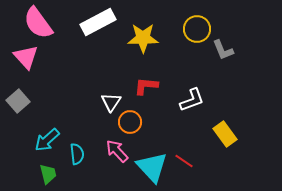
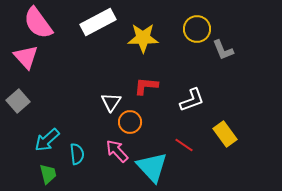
red line: moved 16 px up
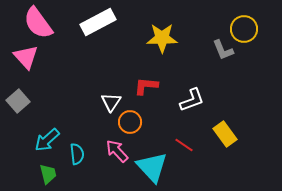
yellow circle: moved 47 px right
yellow star: moved 19 px right
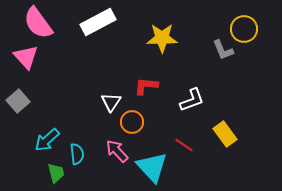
orange circle: moved 2 px right
green trapezoid: moved 8 px right, 1 px up
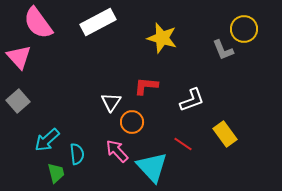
yellow star: rotated 16 degrees clockwise
pink triangle: moved 7 px left
red line: moved 1 px left, 1 px up
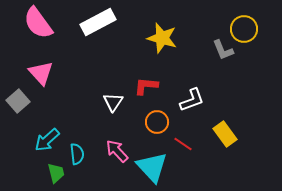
pink triangle: moved 22 px right, 16 px down
white triangle: moved 2 px right
orange circle: moved 25 px right
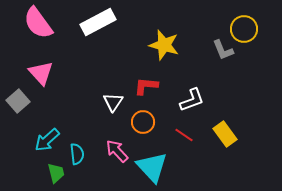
yellow star: moved 2 px right, 7 px down
orange circle: moved 14 px left
red line: moved 1 px right, 9 px up
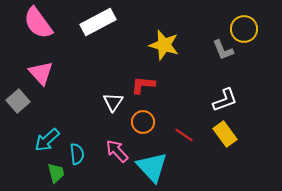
red L-shape: moved 3 px left, 1 px up
white L-shape: moved 33 px right
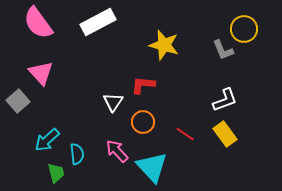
red line: moved 1 px right, 1 px up
